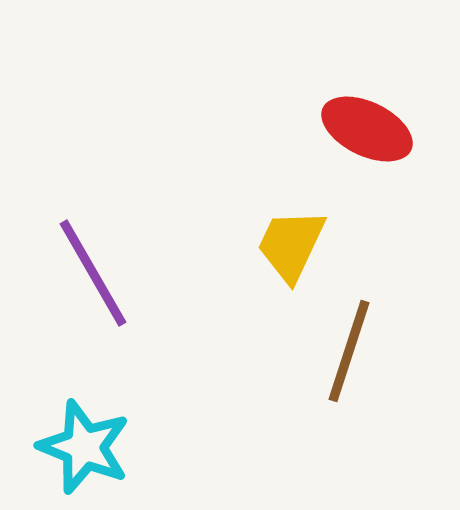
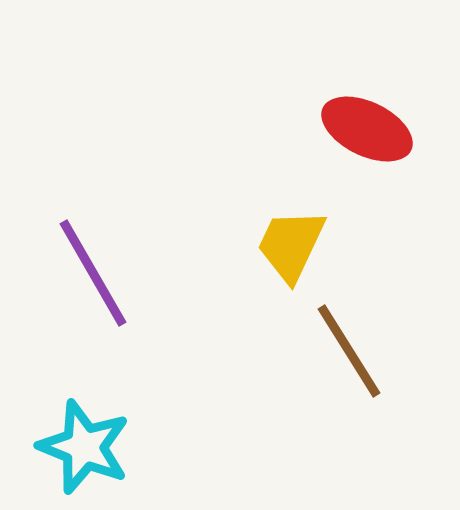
brown line: rotated 50 degrees counterclockwise
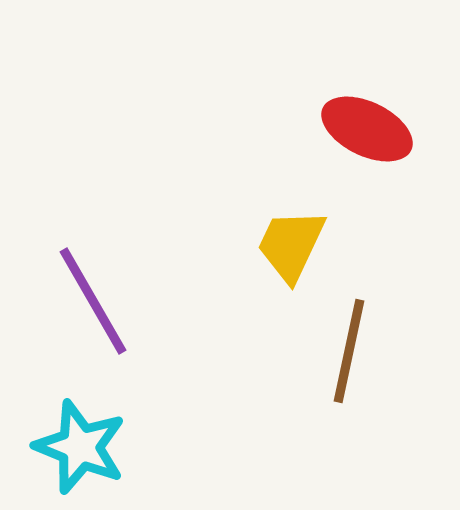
purple line: moved 28 px down
brown line: rotated 44 degrees clockwise
cyan star: moved 4 px left
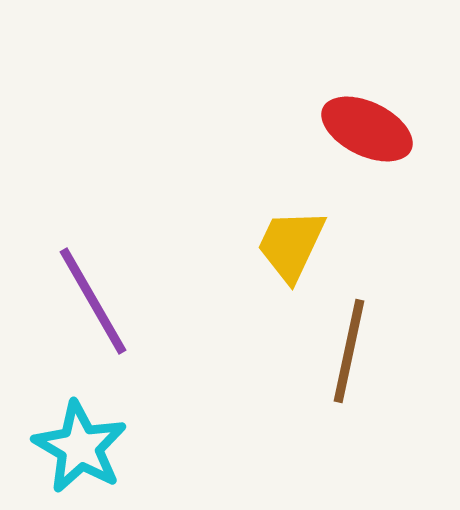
cyan star: rotated 8 degrees clockwise
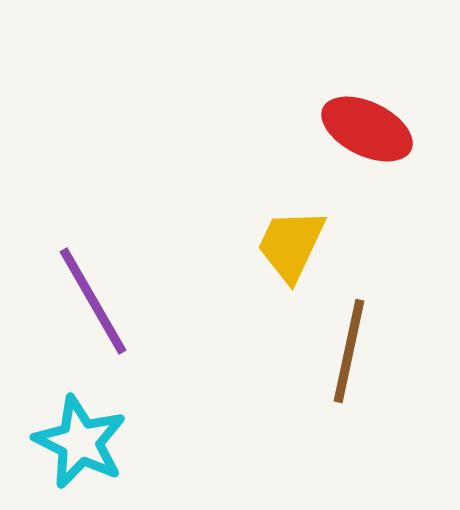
cyan star: moved 5 px up; rotated 4 degrees counterclockwise
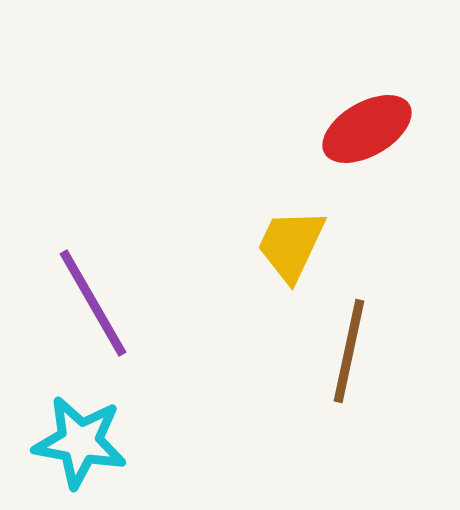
red ellipse: rotated 56 degrees counterclockwise
purple line: moved 2 px down
cyan star: rotated 16 degrees counterclockwise
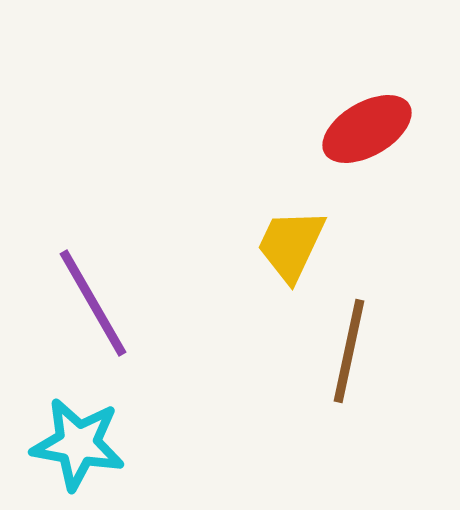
cyan star: moved 2 px left, 2 px down
